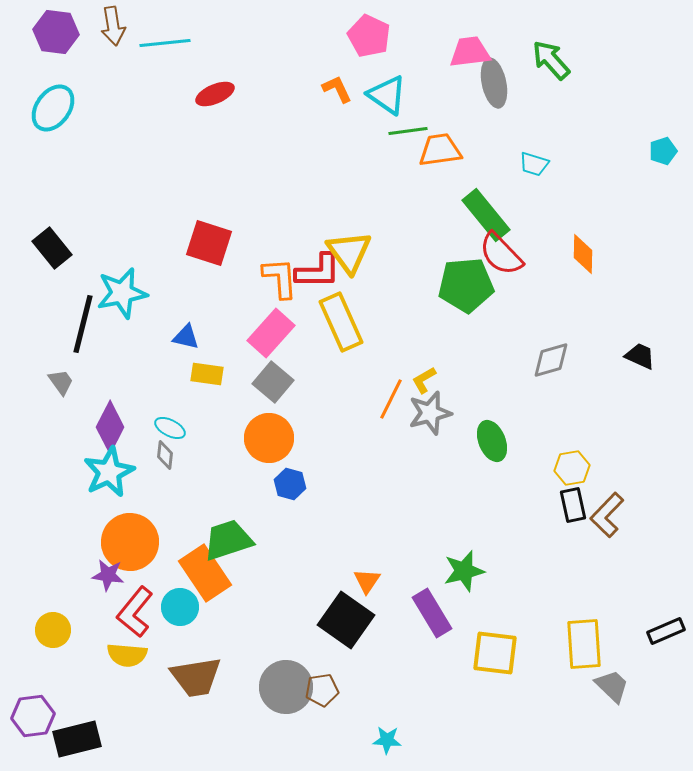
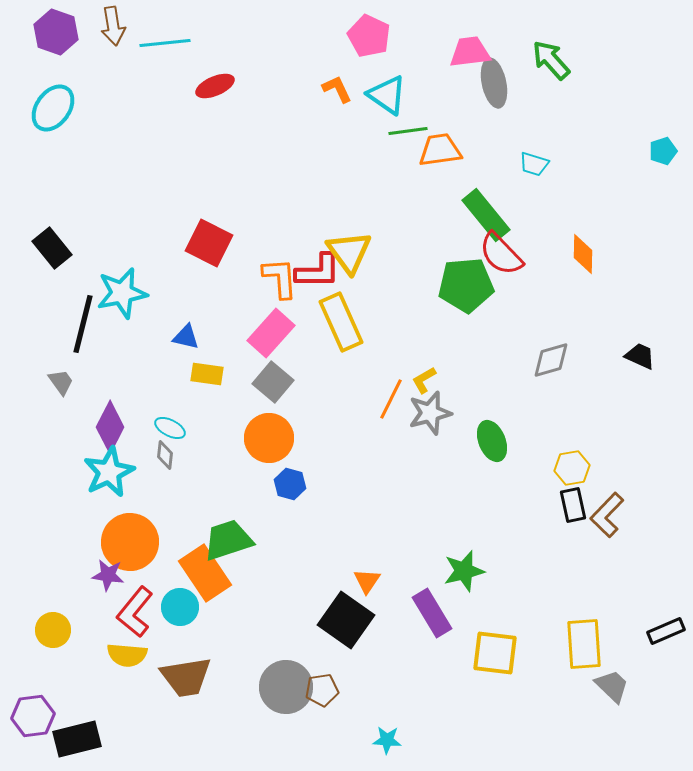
purple hexagon at (56, 32): rotated 12 degrees clockwise
red ellipse at (215, 94): moved 8 px up
red square at (209, 243): rotated 9 degrees clockwise
brown trapezoid at (196, 677): moved 10 px left
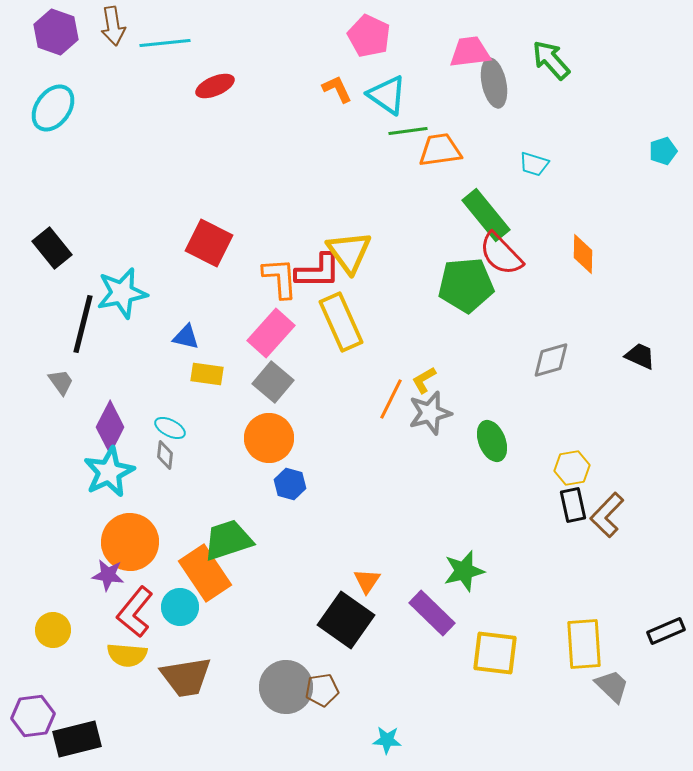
purple rectangle at (432, 613): rotated 15 degrees counterclockwise
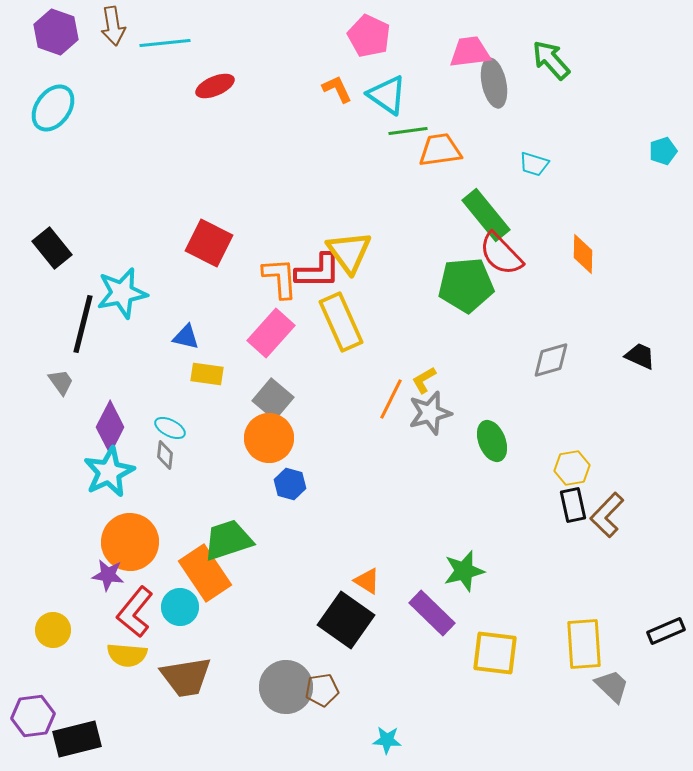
gray square at (273, 382): moved 17 px down
orange triangle at (367, 581): rotated 32 degrees counterclockwise
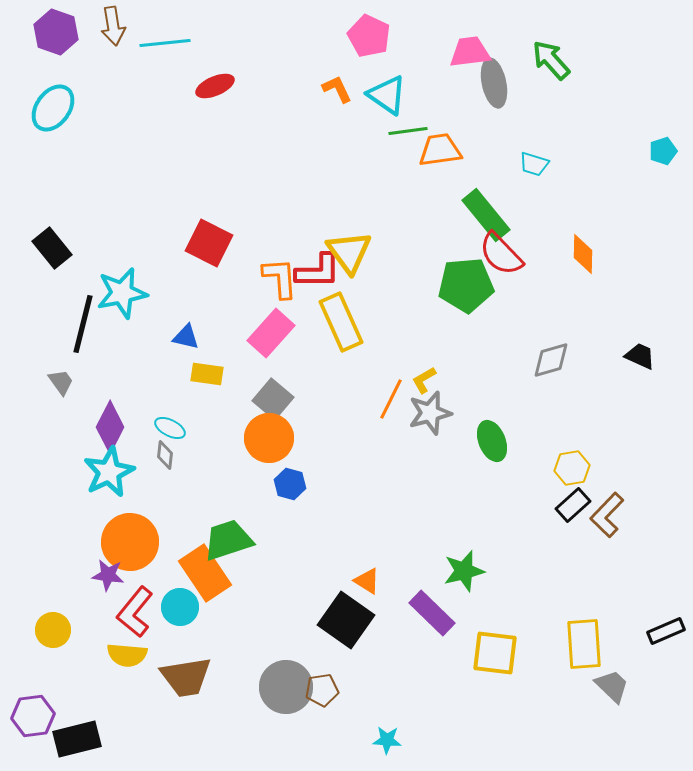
black rectangle at (573, 505): rotated 60 degrees clockwise
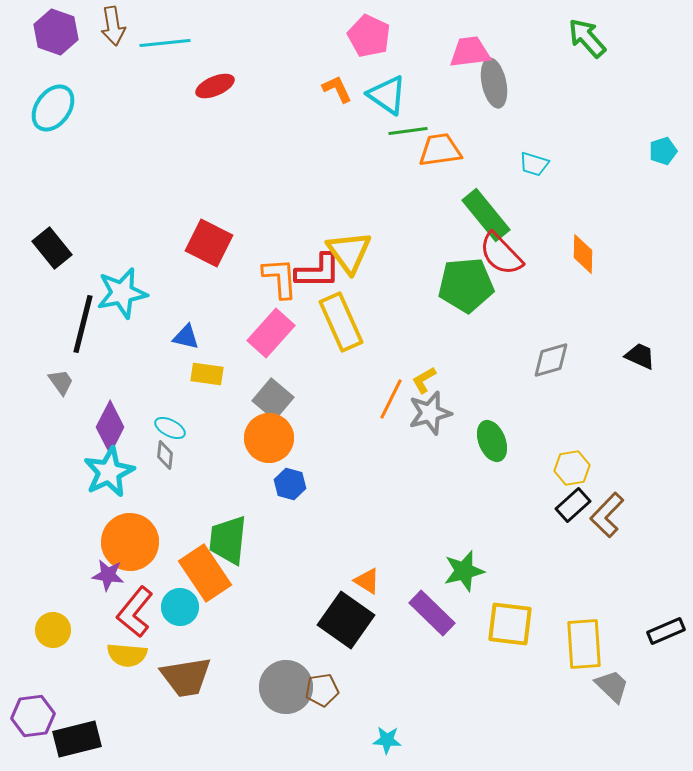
green arrow at (551, 60): moved 36 px right, 22 px up
green trapezoid at (228, 540): rotated 66 degrees counterclockwise
yellow square at (495, 653): moved 15 px right, 29 px up
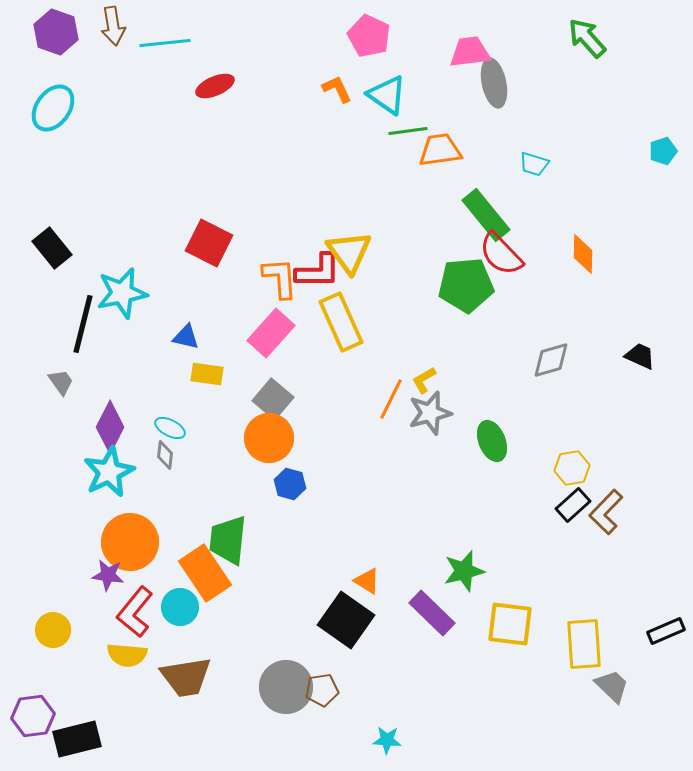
brown L-shape at (607, 515): moved 1 px left, 3 px up
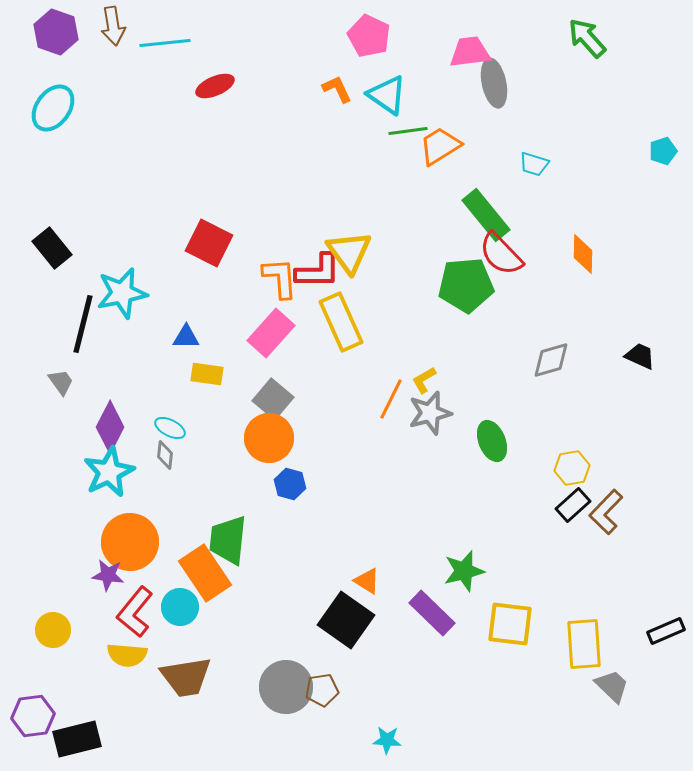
orange trapezoid at (440, 150): moved 4 px up; rotated 24 degrees counterclockwise
blue triangle at (186, 337): rotated 12 degrees counterclockwise
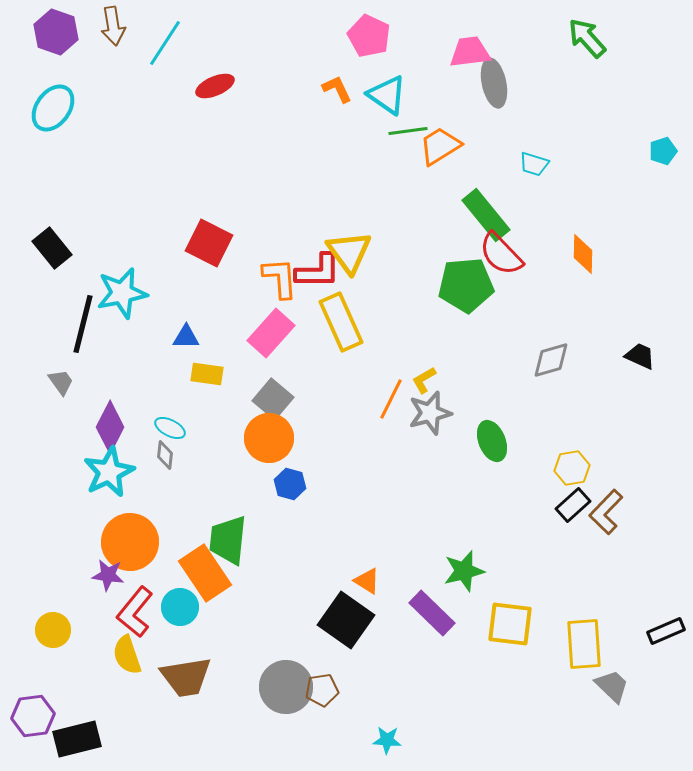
cyan line at (165, 43): rotated 51 degrees counterclockwise
yellow semicircle at (127, 655): rotated 66 degrees clockwise
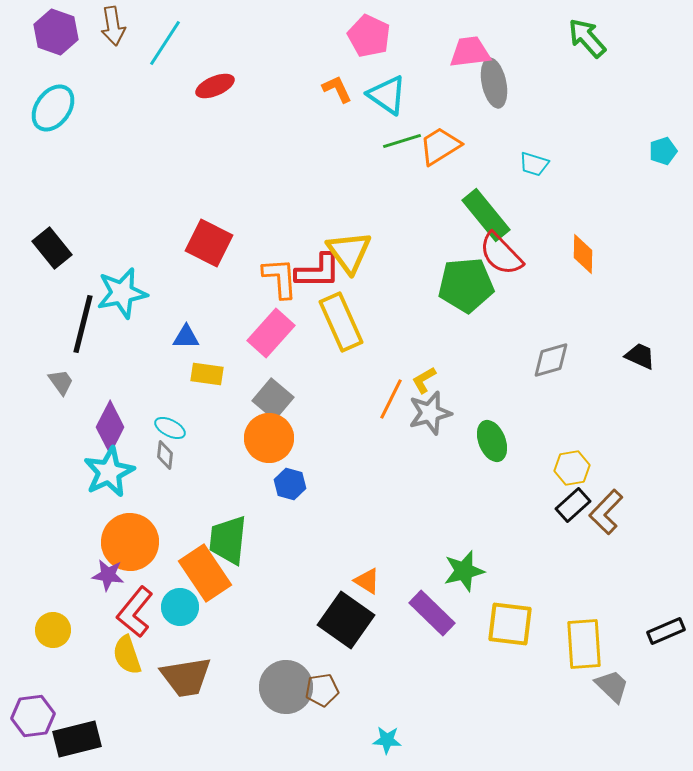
green line at (408, 131): moved 6 px left, 10 px down; rotated 9 degrees counterclockwise
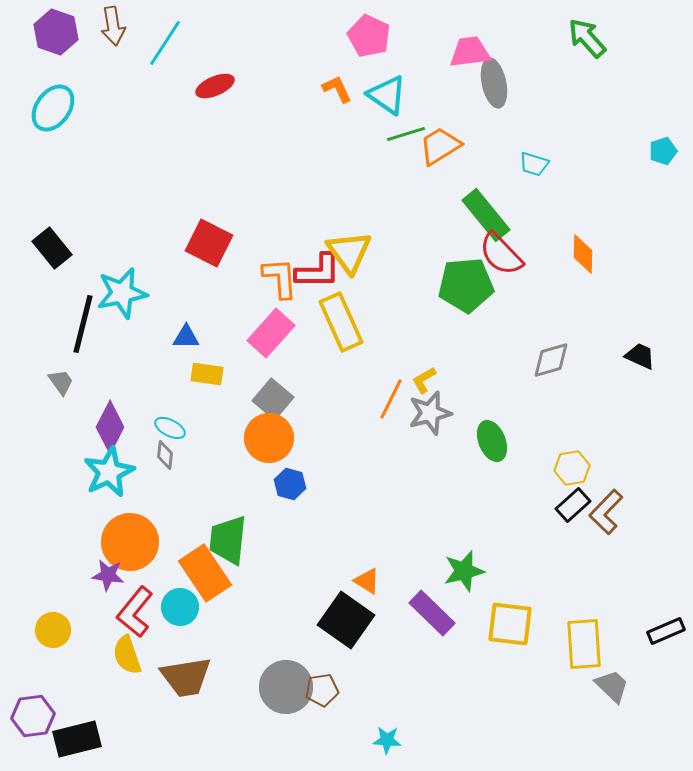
green line at (402, 141): moved 4 px right, 7 px up
